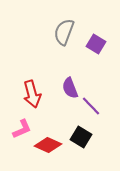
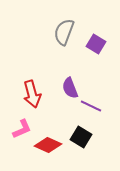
purple line: rotated 20 degrees counterclockwise
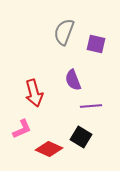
purple square: rotated 18 degrees counterclockwise
purple semicircle: moved 3 px right, 8 px up
red arrow: moved 2 px right, 1 px up
purple line: rotated 30 degrees counterclockwise
red diamond: moved 1 px right, 4 px down
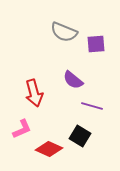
gray semicircle: rotated 88 degrees counterclockwise
purple square: rotated 18 degrees counterclockwise
purple semicircle: rotated 30 degrees counterclockwise
purple line: moved 1 px right; rotated 20 degrees clockwise
black square: moved 1 px left, 1 px up
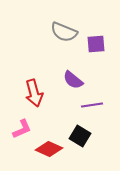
purple line: moved 1 px up; rotated 25 degrees counterclockwise
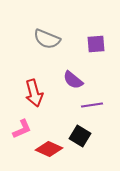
gray semicircle: moved 17 px left, 7 px down
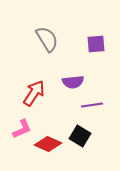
gray semicircle: rotated 144 degrees counterclockwise
purple semicircle: moved 2 px down; rotated 45 degrees counterclockwise
red arrow: rotated 132 degrees counterclockwise
red diamond: moved 1 px left, 5 px up
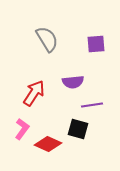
pink L-shape: rotated 30 degrees counterclockwise
black square: moved 2 px left, 7 px up; rotated 15 degrees counterclockwise
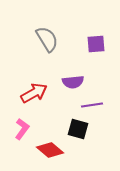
red arrow: rotated 28 degrees clockwise
red diamond: moved 2 px right, 6 px down; rotated 16 degrees clockwise
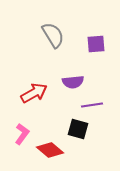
gray semicircle: moved 6 px right, 4 px up
pink L-shape: moved 5 px down
